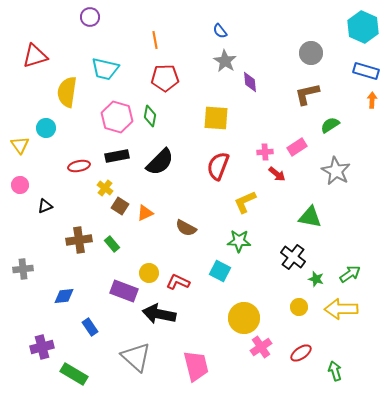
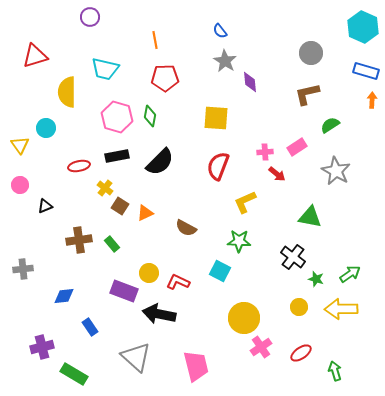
yellow semicircle at (67, 92): rotated 8 degrees counterclockwise
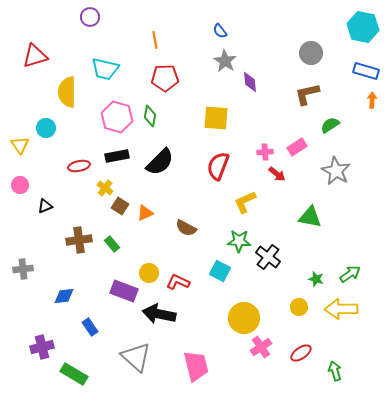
cyan hexagon at (363, 27): rotated 12 degrees counterclockwise
black cross at (293, 257): moved 25 px left
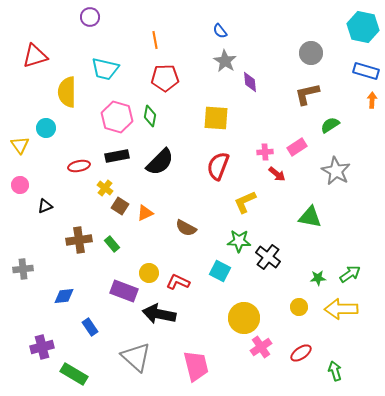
green star at (316, 279): moved 2 px right, 1 px up; rotated 21 degrees counterclockwise
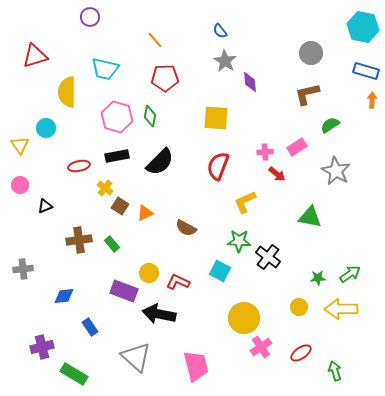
orange line at (155, 40): rotated 30 degrees counterclockwise
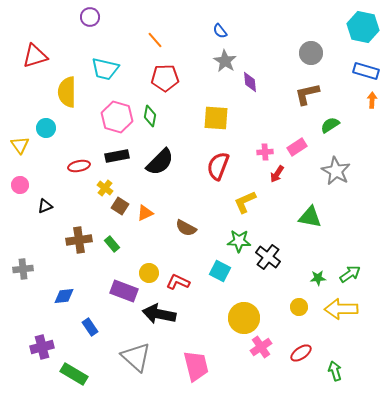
red arrow at (277, 174): rotated 84 degrees clockwise
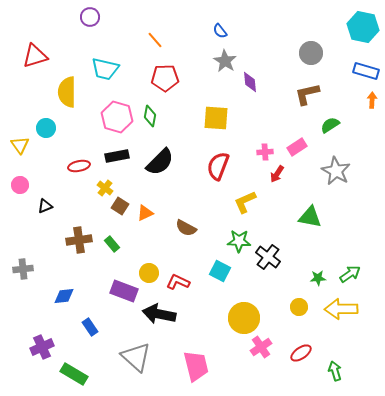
purple cross at (42, 347): rotated 10 degrees counterclockwise
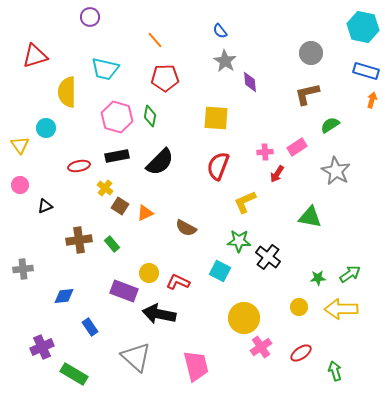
orange arrow at (372, 100): rotated 14 degrees clockwise
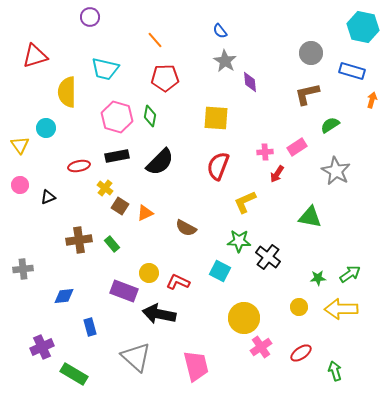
blue rectangle at (366, 71): moved 14 px left
black triangle at (45, 206): moved 3 px right, 9 px up
blue rectangle at (90, 327): rotated 18 degrees clockwise
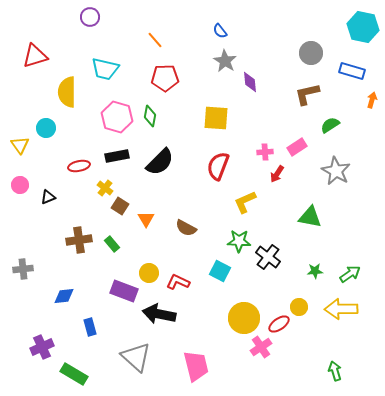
orange triangle at (145, 213): moved 1 px right, 6 px down; rotated 36 degrees counterclockwise
green star at (318, 278): moved 3 px left, 7 px up
red ellipse at (301, 353): moved 22 px left, 29 px up
